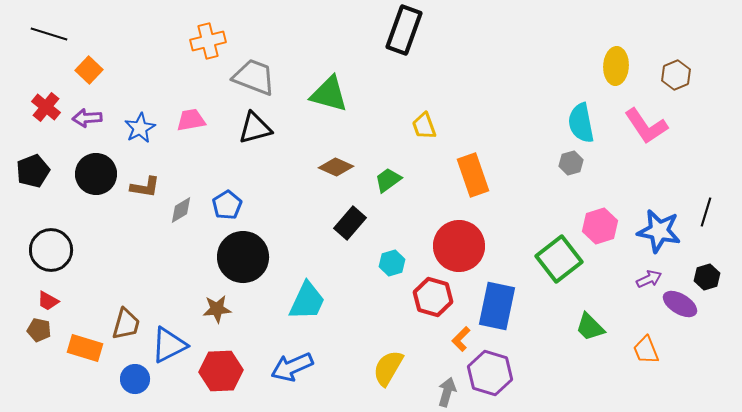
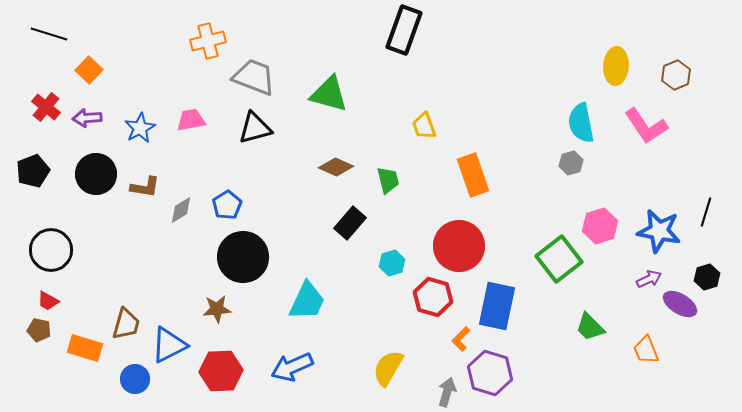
green trapezoid at (388, 180): rotated 112 degrees clockwise
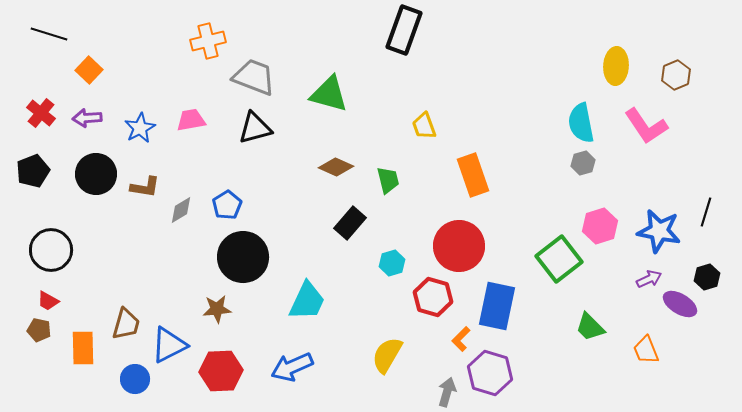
red cross at (46, 107): moved 5 px left, 6 px down
gray hexagon at (571, 163): moved 12 px right
orange rectangle at (85, 348): moved 2 px left; rotated 72 degrees clockwise
yellow semicircle at (388, 368): moved 1 px left, 13 px up
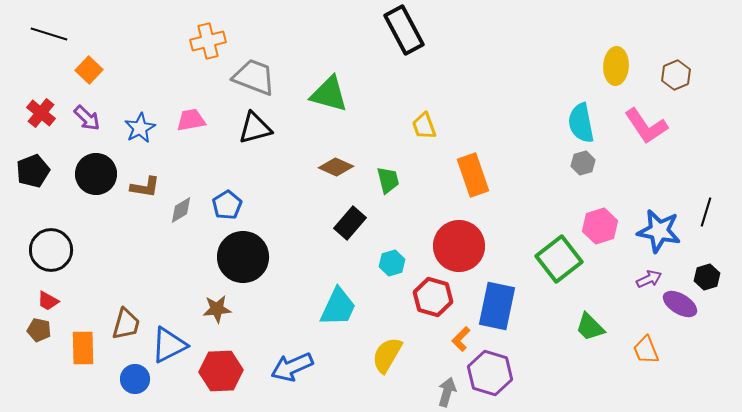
black rectangle at (404, 30): rotated 48 degrees counterclockwise
purple arrow at (87, 118): rotated 132 degrees counterclockwise
cyan trapezoid at (307, 301): moved 31 px right, 6 px down
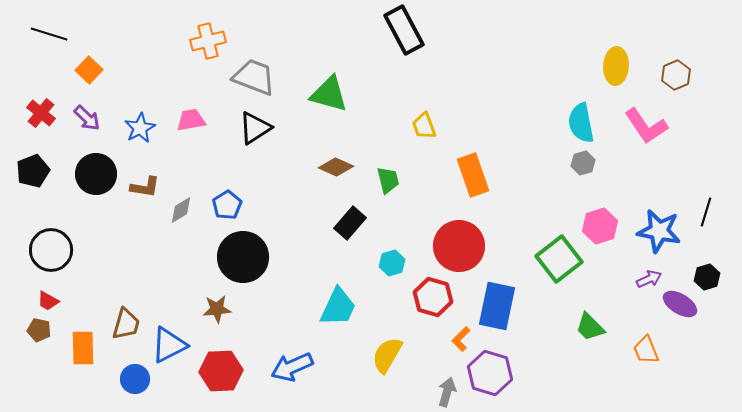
black triangle at (255, 128): rotated 18 degrees counterclockwise
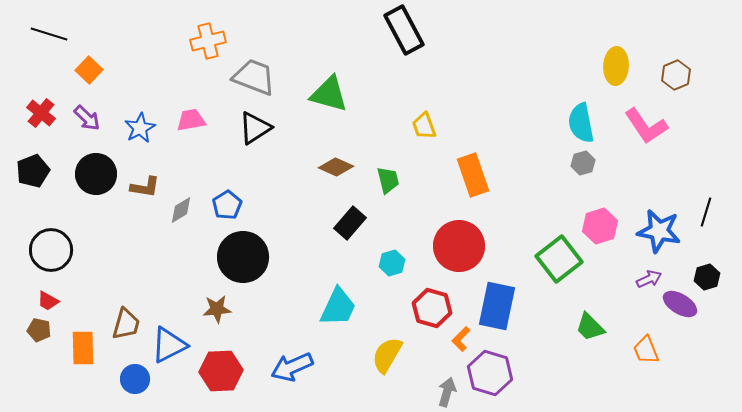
red hexagon at (433, 297): moved 1 px left, 11 px down
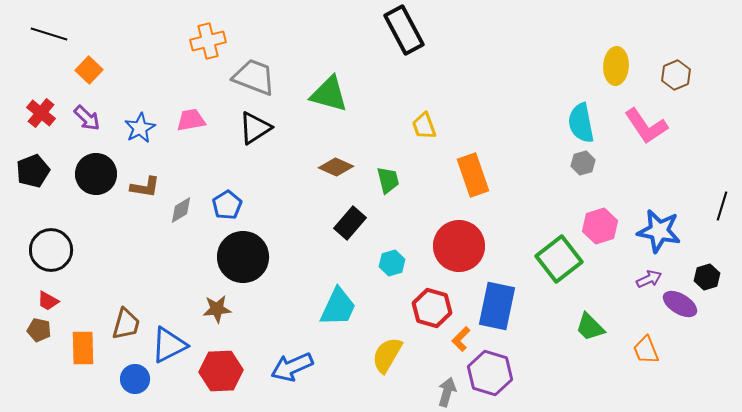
black line at (706, 212): moved 16 px right, 6 px up
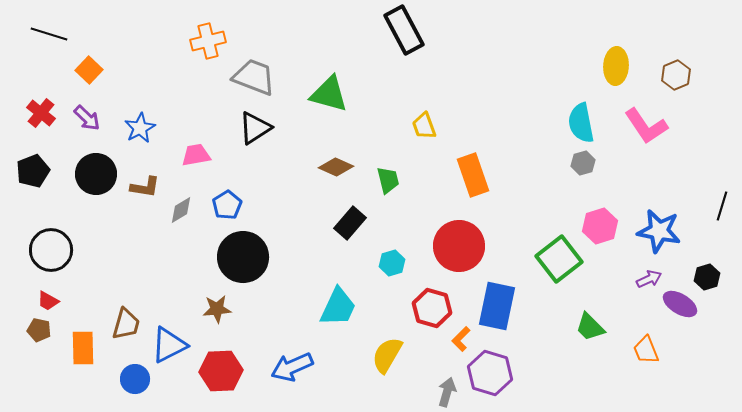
pink trapezoid at (191, 120): moved 5 px right, 35 px down
